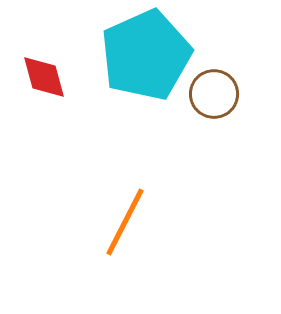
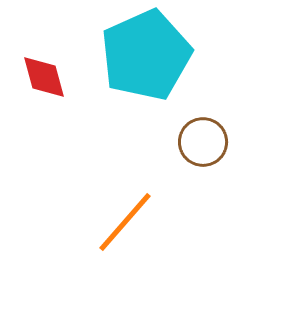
brown circle: moved 11 px left, 48 px down
orange line: rotated 14 degrees clockwise
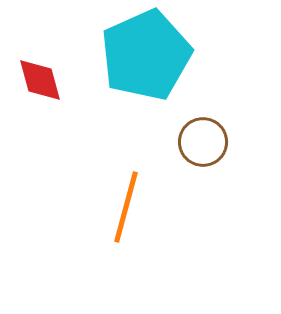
red diamond: moved 4 px left, 3 px down
orange line: moved 1 px right, 15 px up; rotated 26 degrees counterclockwise
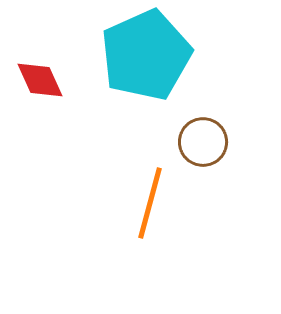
red diamond: rotated 9 degrees counterclockwise
orange line: moved 24 px right, 4 px up
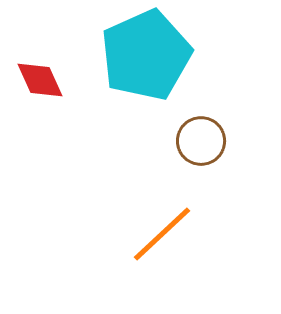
brown circle: moved 2 px left, 1 px up
orange line: moved 12 px right, 31 px down; rotated 32 degrees clockwise
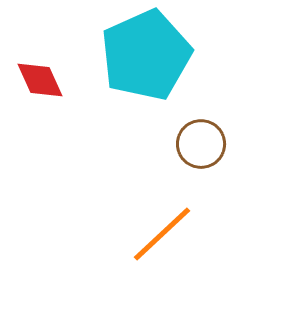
brown circle: moved 3 px down
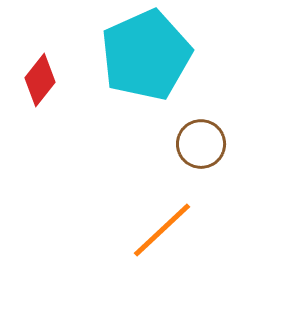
red diamond: rotated 63 degrees clockwise
orange line: moved 4 px up
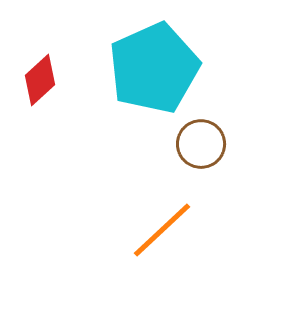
cyan pentagon: moved 8 px right, 13 px down
red diamond: rotated 9 degrees clockwise
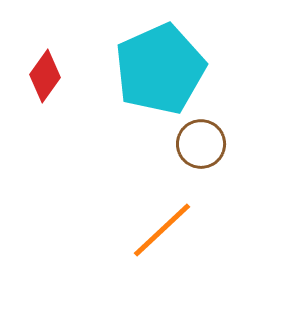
cyan pentagon: moved 6 px right, 1 px down
red diamond: moved 5 px right, 4 px up; rotated 12 degrees counterclockwise
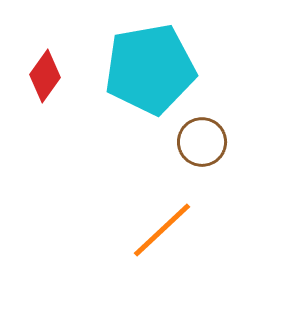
cyan pentagon: moved 10 px left; rotated 14 degrees clockwise
brown circle: moved 1 px right, 2 px up
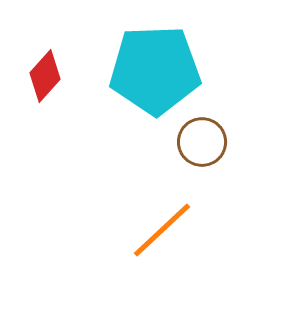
cyan pentagon: moved 5 px right, 1 px down; rotated 8 degrees clockwise
red diamond: rotated 6 degrees clockwise
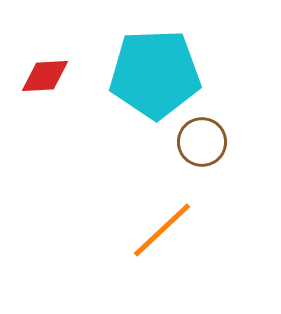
cyan pentagon: moved 4 px down
red diamond: rotated 45 degrees clockwise
